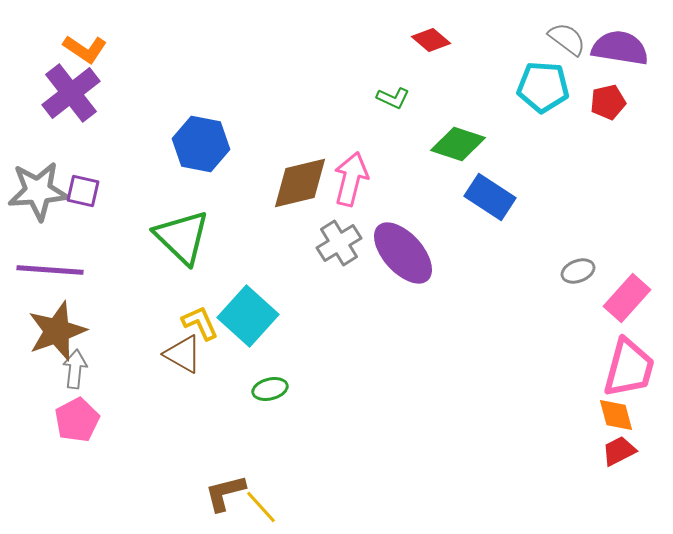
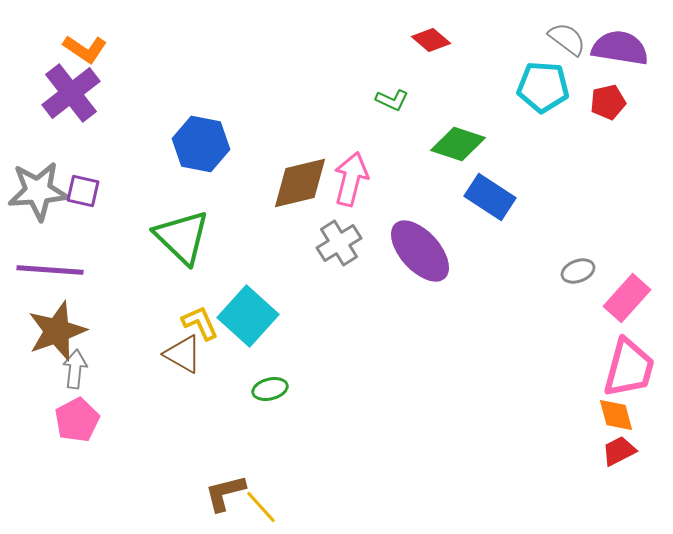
green L-shape: moved 1 px left, 2 px down
purple ellipse: moved 17 px right, 2 px up
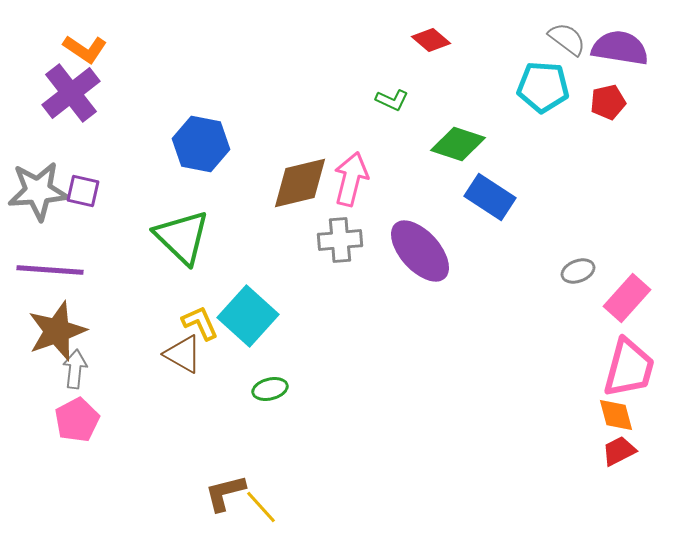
gray cross: moved 1 px right, 3 px up; rotated 27 degrees clockwise
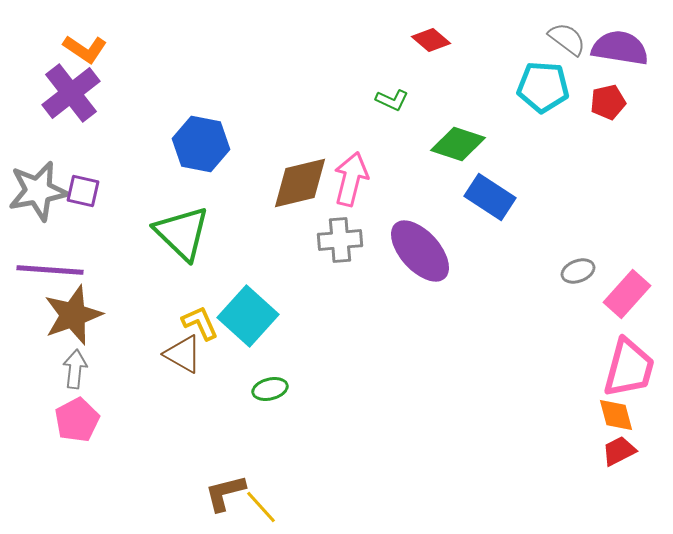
gray star: rotated 6 degrees counterclockwise
green triangle: moved 4 px up
pink rectangle: moved 4 px up
brown star: moved 16 px right, 16 px up
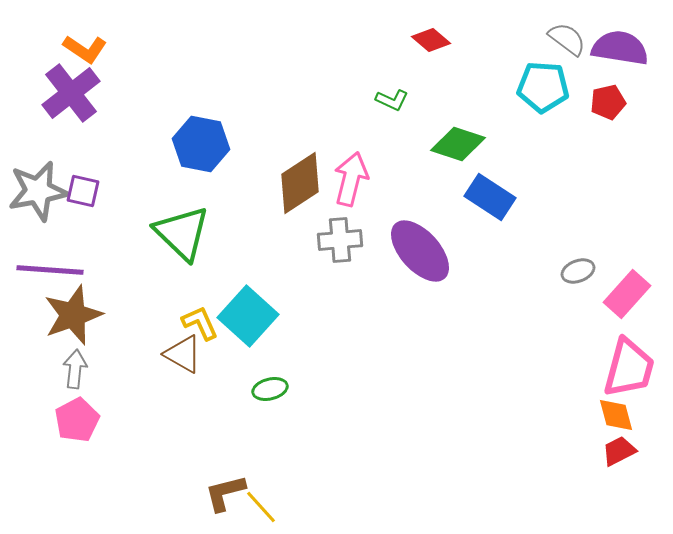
brown diamond: rotated 20 degrees counterclockwise
